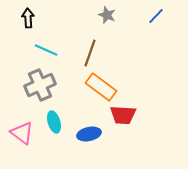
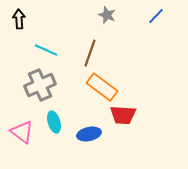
black arrow: moved 9 px left, 1 px down
orange rectangle: moved 1 px right
pink triangle: moved 1 px up
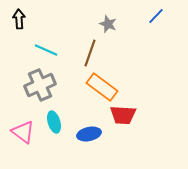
gray star: moved 1 px right, 9 px down
pink triangle: moved 1 px right
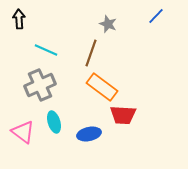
brown line: moved 1 px right
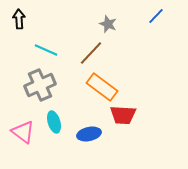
brown line: rotated 24 degrees clockwise
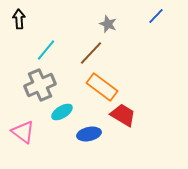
cyan line: rotated 75 degrees counterclockwise
red trapezoid: rotated 152 degrees counterclockwise
cyan ellipse: moved 8 px right, 10 px up; rotated 75 degrees clockwise
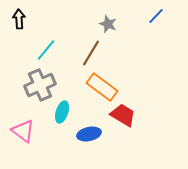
brown line: rotated 12 degrees counterclockwise
cyan ellipse: rotated 40 degrees counterclockwise
pink triangle: moved 1 px up
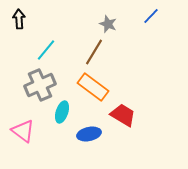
blue line: moved 5 px left
brown line: moved 3 px right, 1 px up
orange rectangle: moved 9 px left
